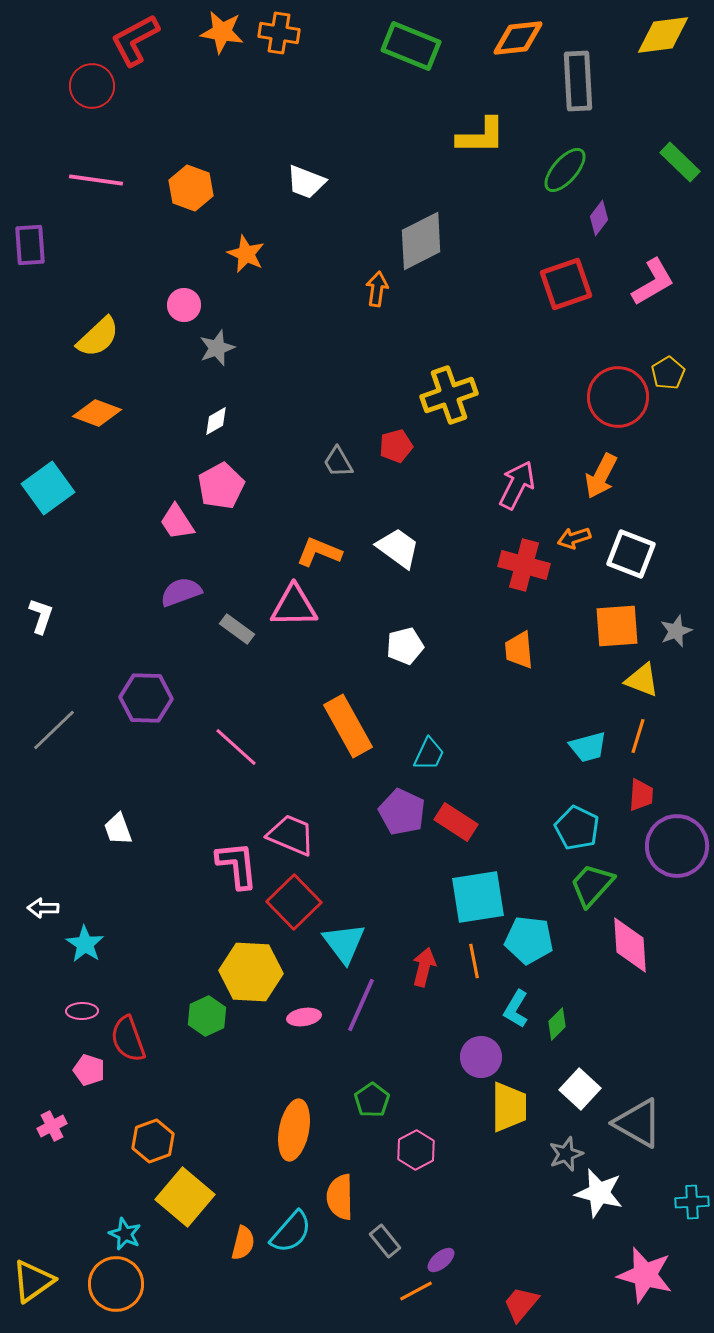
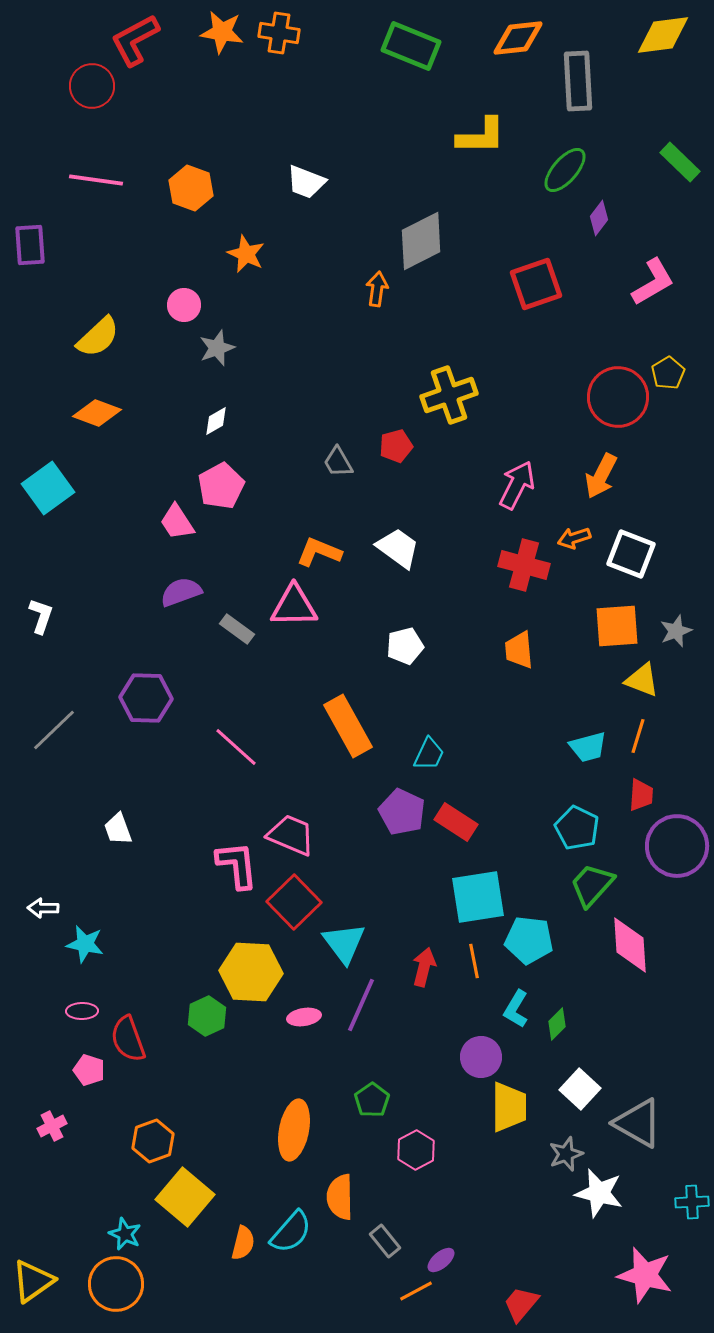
red square at (566, 284): moved 30 px left
cyan star at (85, 944): rotated 21 degrees counterclockwise
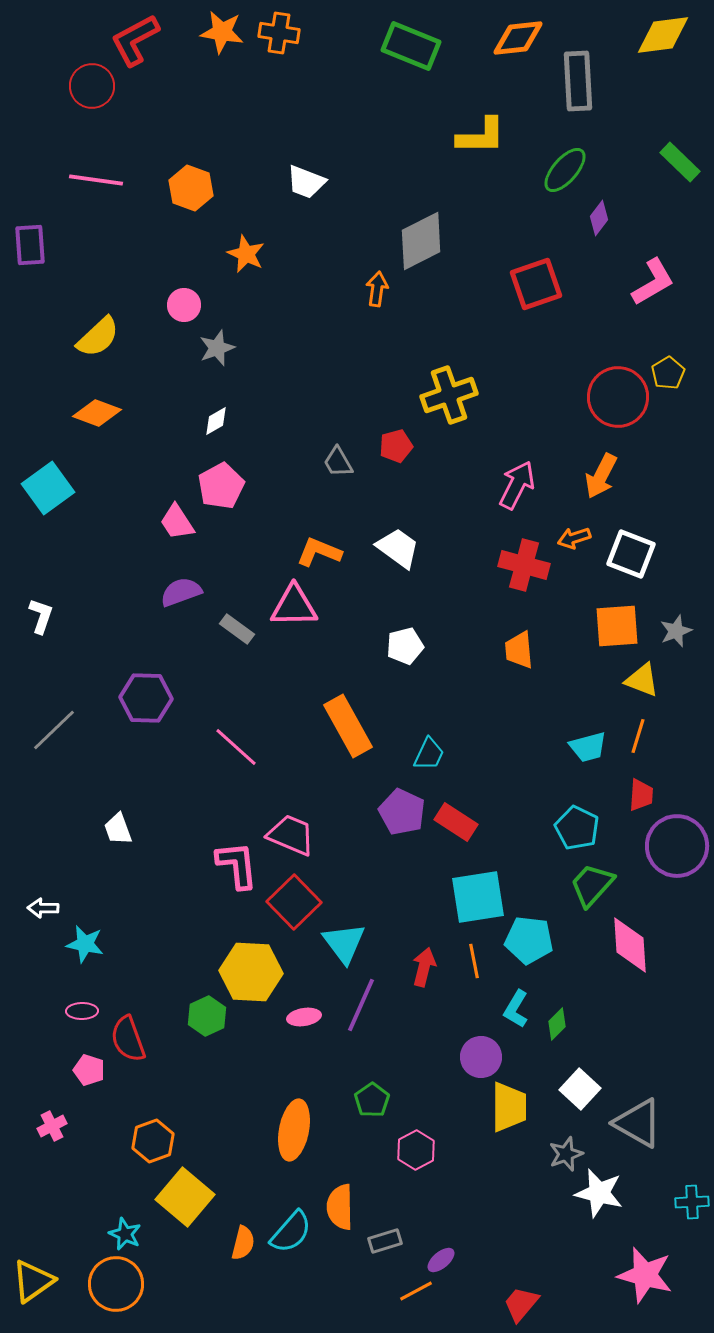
orange semicircle at (340, 1197): moved 10 px down
gray rectangle at (385, 1241): rotated 68 degrees counterclockwise
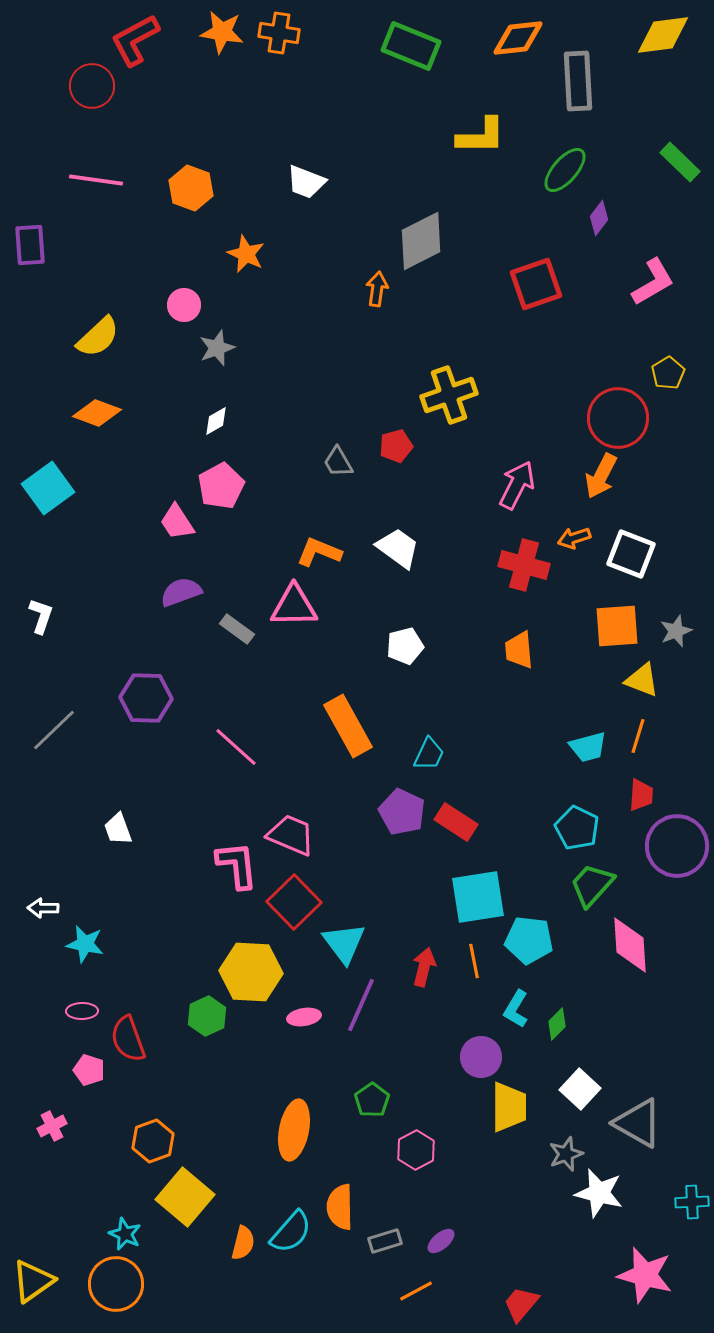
red circle at (618, 397): moved 21 px down
purple ellipse at (441, 1260): moved 19 px up
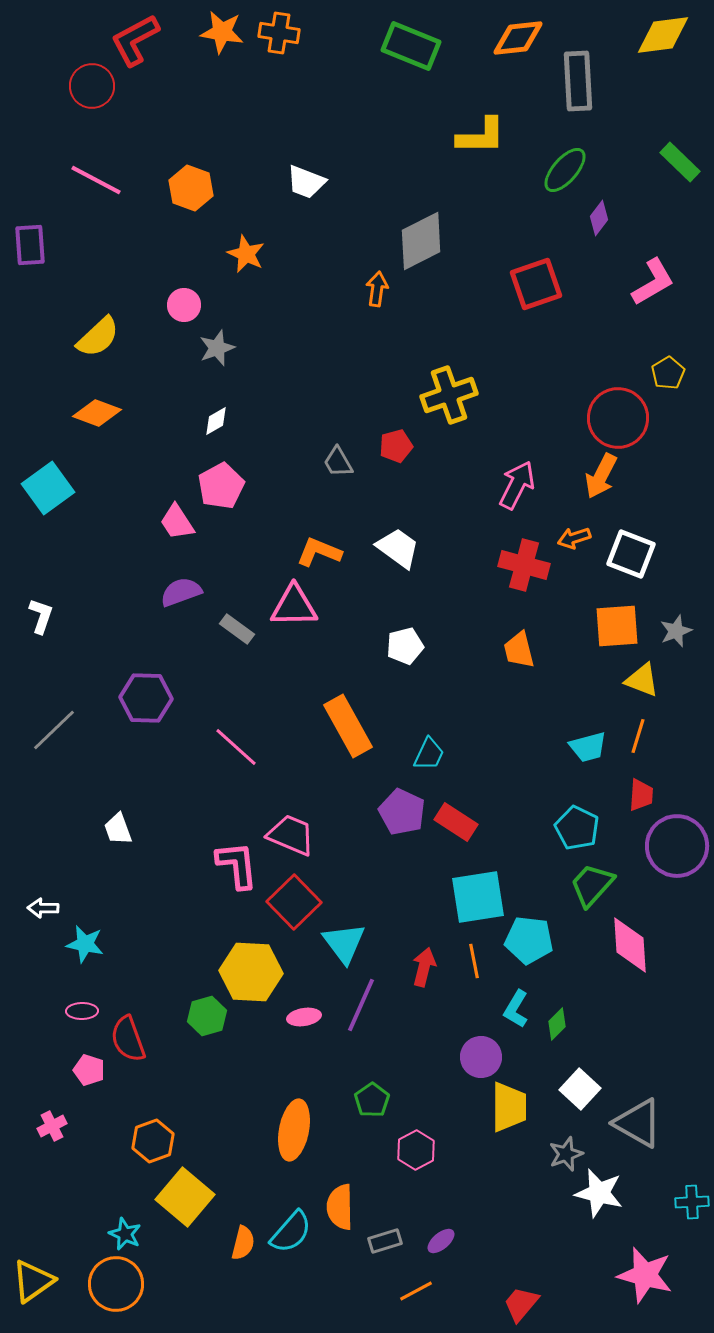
pink line at (96, 180): rotated 20 degrees clockwise
orange trapezoid at (519, 650): rotated 9 degrees counterclockwise
green hexagon at (207, 1016): rotated 9 degrees clockwise
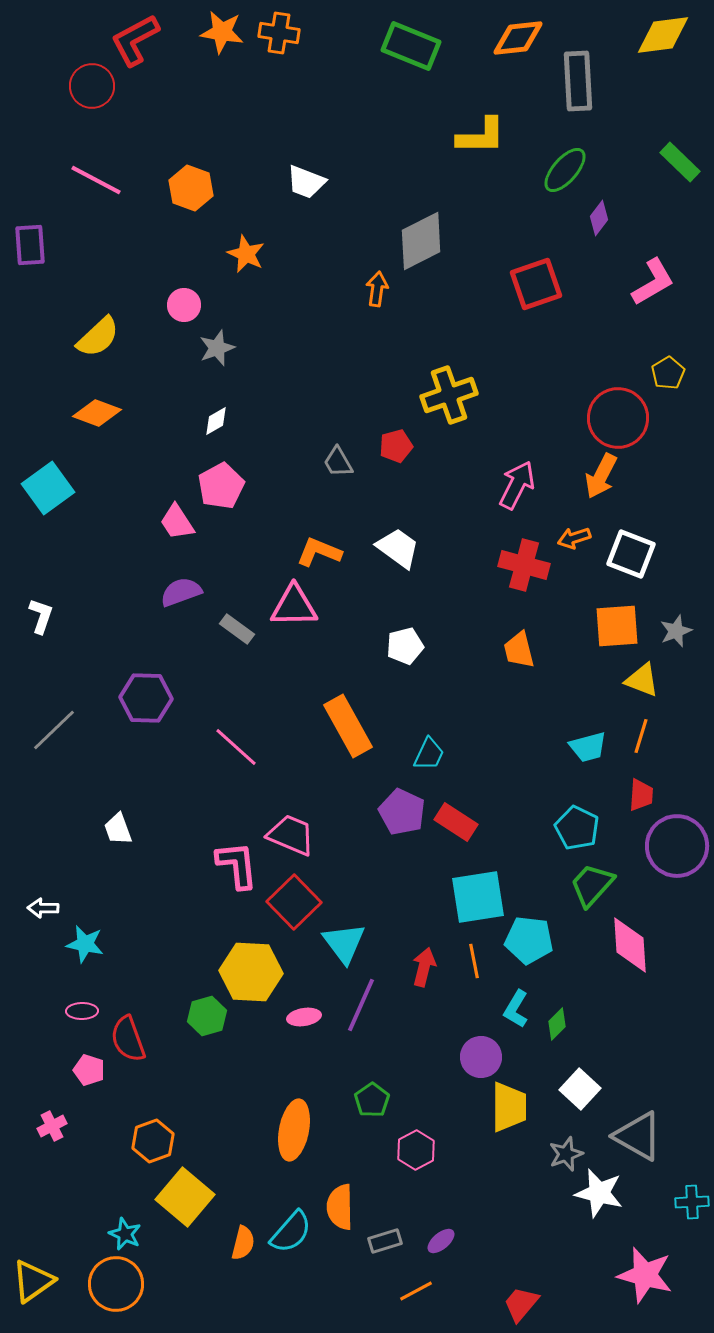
orange line at (638, 736): moved 3 px right
gray triangle at (638, 1123): moved 13 px down
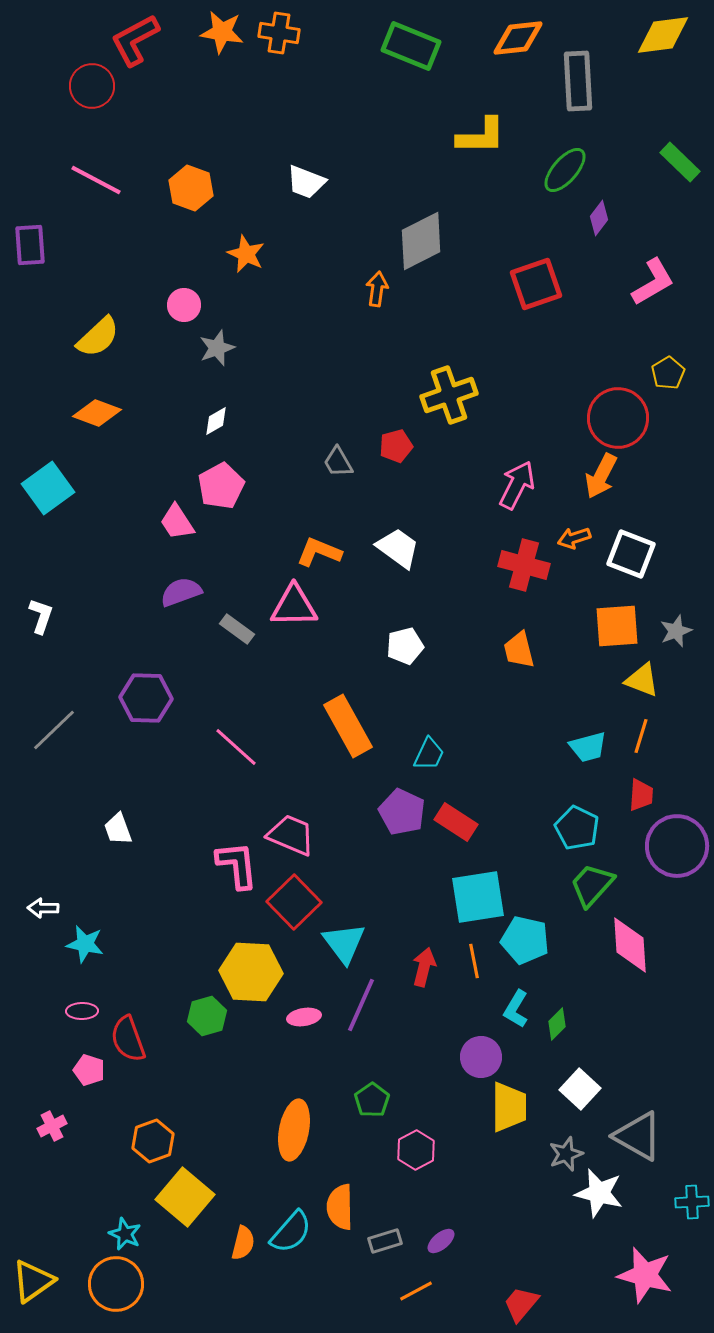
cyan pentagon at (529, 940): moved 4 px left; rotated 6 degrees clockwise
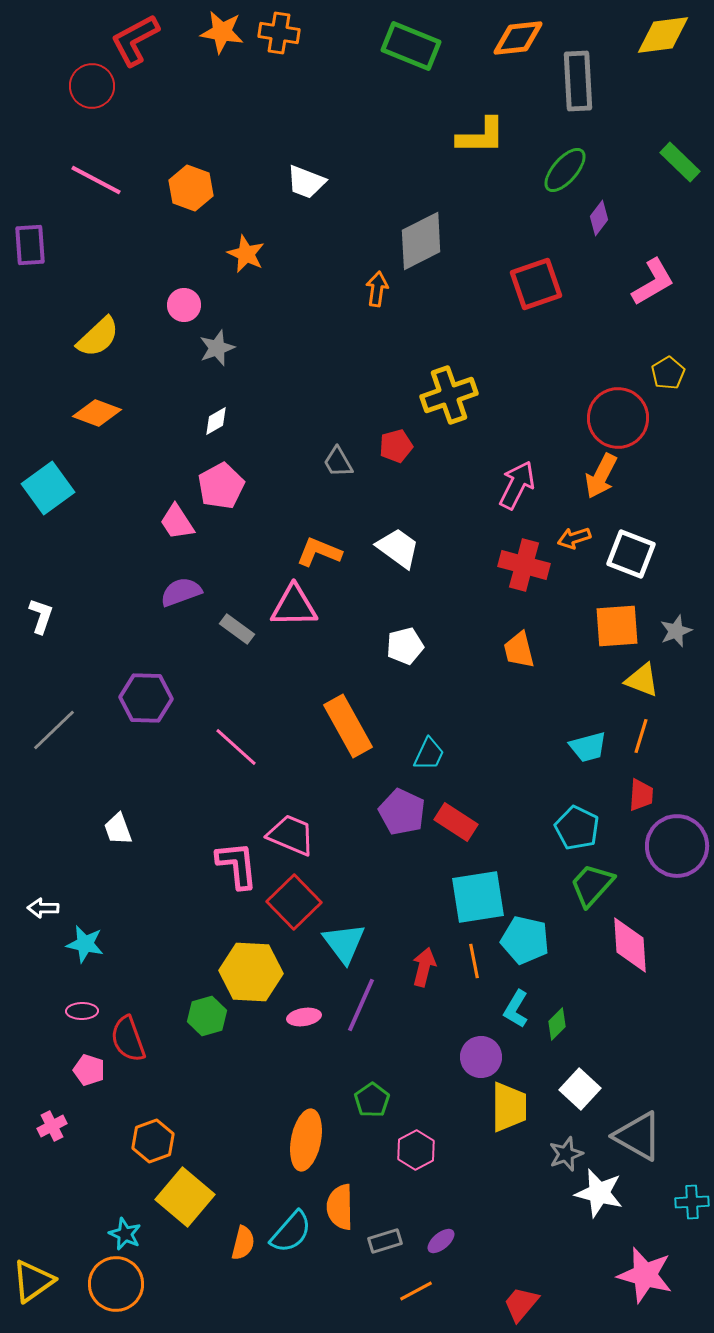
orange ellipse at (294, 1130): moved 12 px right, 10 px down
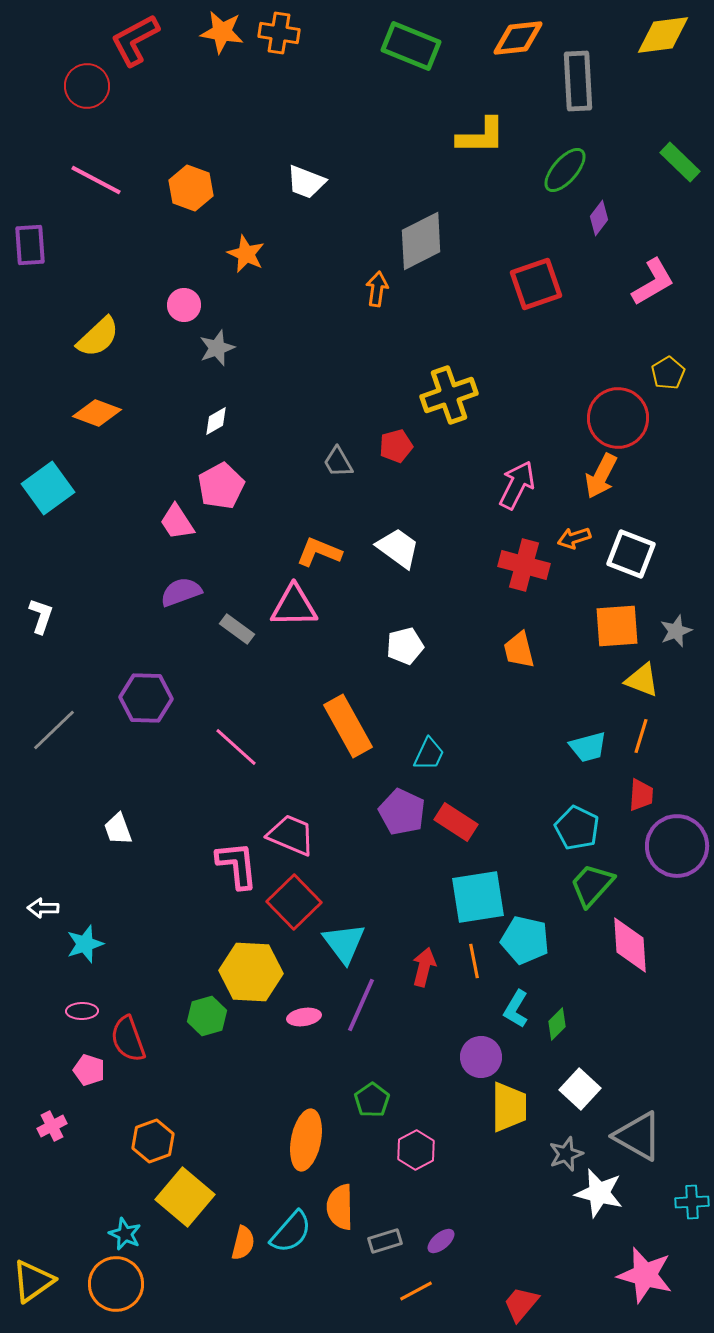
red circle at (92, 86): moved 5 px left
cyan star at (85, 944): rotated 30 degrees counterclockwise
